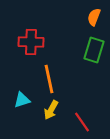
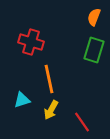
red cross: rotated 15 degrees clockwise
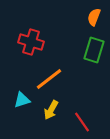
orange line: rotated 64 degrees clockwise
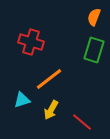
red line: rotated 15 degrees counterclockwise
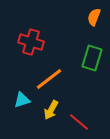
green rectangle: moved 2 px left, 8 px down
red line: moved 3 px left
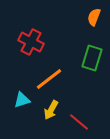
red cross: rotated 10 degrees clockwise
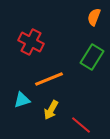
green rectangle: moved 1 px up; rotated 15 degrees clockwise
orange line: rotated 16 degrees clockwise
red line: moved 2 px right, 3 px down
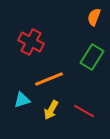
red line: moved 3 px right, 14 px up; rotated 10 degrees counterclockwise
